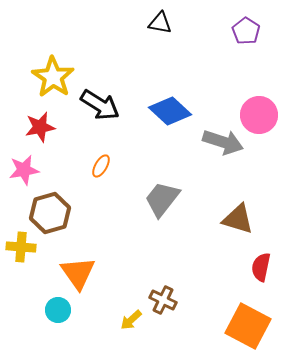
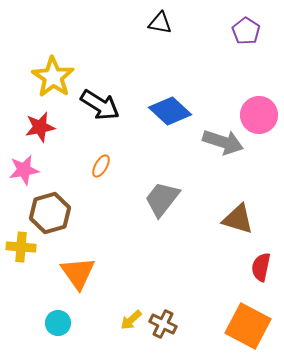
brown cross: moved 24 px down
cyan circle: moved 13 px down
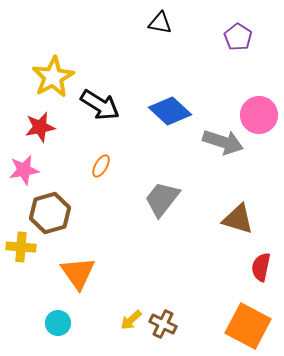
purple pentagon: moved 8 px left, 6 px down
yellow star: rotated 9 degrees clockwise
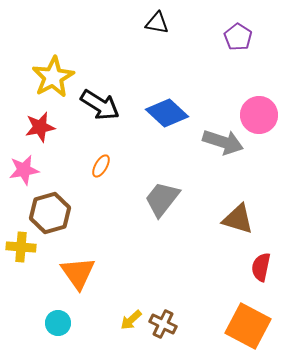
black triangle: moved 3 px left
blue diamond: moved 3 px left, 2 px down
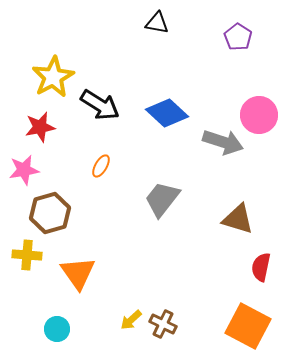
yellow cross: moved 6 px right, 8 px down
cyan circle: moved 1 px left, 6 px down
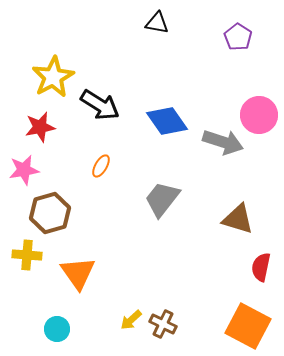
blue diamond: moved 8 px down; rotated 12 degrees clockwise
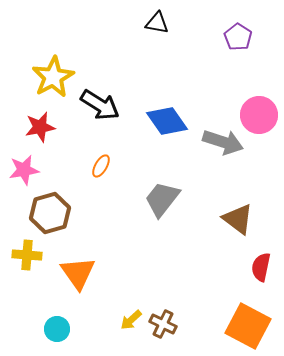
brown triangle: rotated 20 degrees clockwise
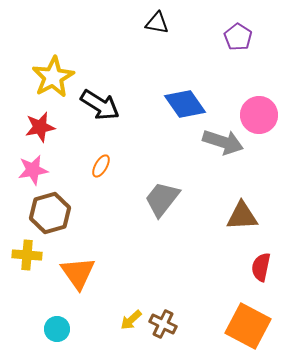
blue diamond: moved 18 px right, 17 px up
pink star: moved 9 px right
brown triangle: moved 4 px right, 3 px up; rotated 40 degrees counterclockwise
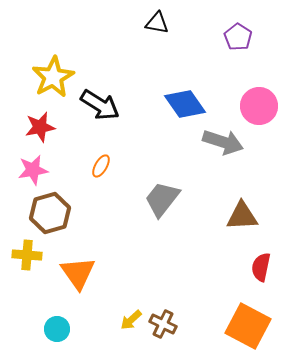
pink circle: moved 9 px up
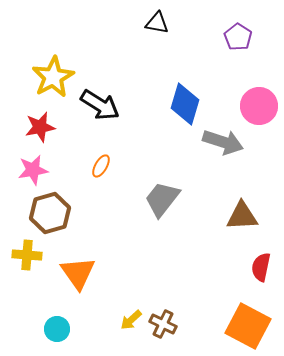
blue diamond: rotated 51 degrees clockwise
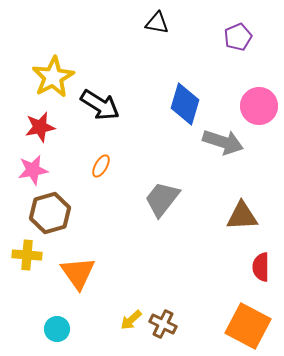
purple pentagon: rotated 16 degrees clockwise
red semicircle: rotated 12 degrees counterclockwise
